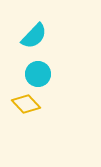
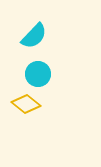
yellow diamond: rotated 8 degrees counterclockwise
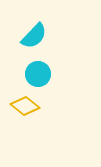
yellow diamond: moved 1 px left, 2 px down
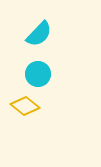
cyan semicircle: moved 5 px right, 2 px up
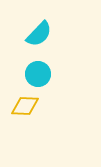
yellow diamond: rotated 36 degrees counterclockwise
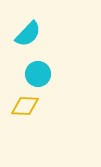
cyan semicircle: moved 11 px left
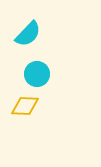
cyan circle: moved 1 px left
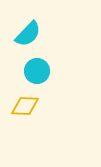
cyan circle: moved 3 px up
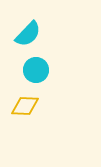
cyan circle: moved 1 px left, 1 px up
